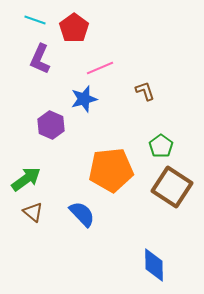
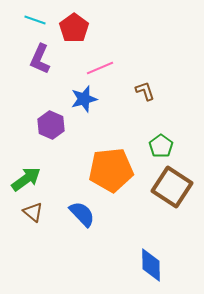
blue diamond: moved 3 px left
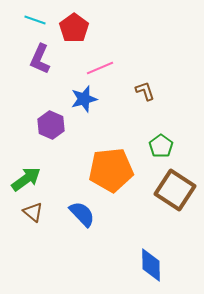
brown square: moved 3 px right, 3 px down
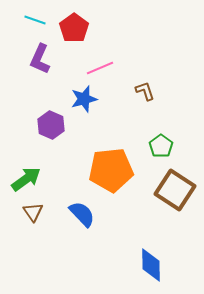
brown triangle: rotated 15 degrees clockwise
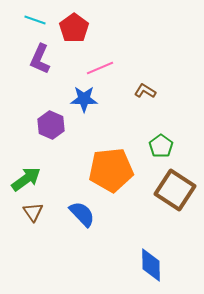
brown L-shape: rotated 40 degrees counterclockwise
blue star: rotated 16 degrees clockwise
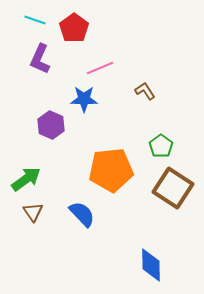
brown L-shape: rotated 25 degrees clockwise
brown square: moved 2 px left, 2 px up
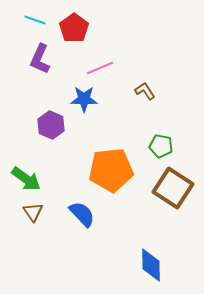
green pentagon: rotated 25 degrees counterclockwise
green arrow: rotated 72 degrees clockwise
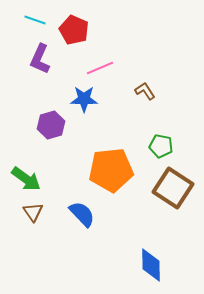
red pentagon: moved 2 px down; rotated 12 degrees counterclockwise
purple hexagon: rotated 20 degrees clockwise
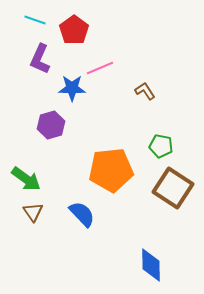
red pentagon: rotated 12 degrees clockwise
blue star: moved 12 px left, 11 px up
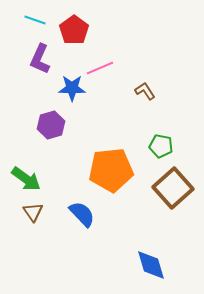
brown square: rotated 15 degrees clockwise
blue diamond: rotated 16 degrees counterclockwise
